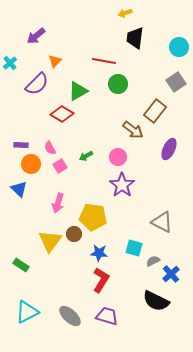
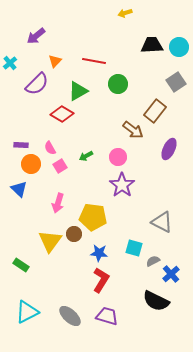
black trapezoid: moved 17 px right, 7 px down; rotated 80 degrees clockwise
red line: moved 10 px left
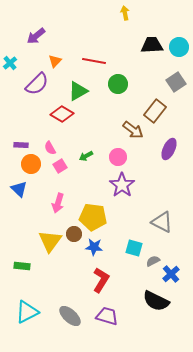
yellow arrow: rotated 96 degrees clockwise
blue star: moved 5 px left, 6 px up
green rectangle: moved 1 px right, 1 px down; rotated 28 degrees counterclockwise
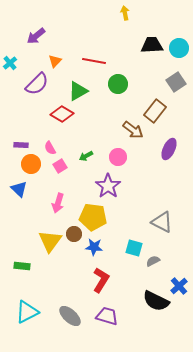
cyan circle: moved 1 px down
purple star: moved 14 px left, 1 px down
blue cross: moved 8 px right, 12 px down
